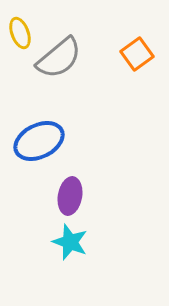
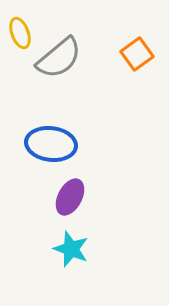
blue ellipse: moved 12 px right, 3 px down; rotated 33 degrees clockwise
purple ellipse: moved 1 px down; rotated 18 degrees clockwise
cyan star: moved 1 px right, 7 px down
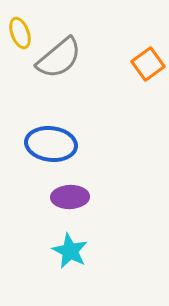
orange square: moved 11 px right, 10 px down
purple ellipse: rotated 60 degrees clockwise
cyan star: moved 1 px left, 2 px down; rotated 6 degrees clockwise
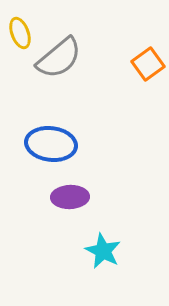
cyan star: moved 33 px right
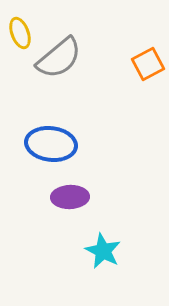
orange square: rotated 8 degrees clockwise
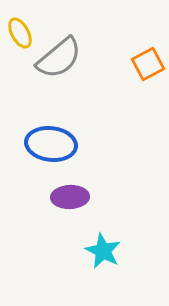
yellow ellipse: rotated 8 degrees counterclockwise
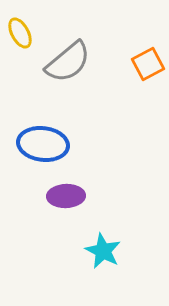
gray semicircle: moved 9 px right, 4 px down
blue ellipse: moved 8 px left
purple ellipse: moved 4 px left, 1 px up
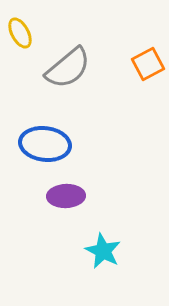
gray semicircle: moved 6 px down
blue ellipse: moved 2 px right
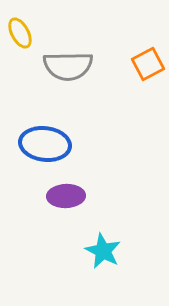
gray semicircle: moved 2 px up; rotated 39 degrees clockwise
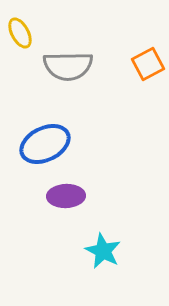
blue ellipse: rotated 33 degrees counterclockwise
